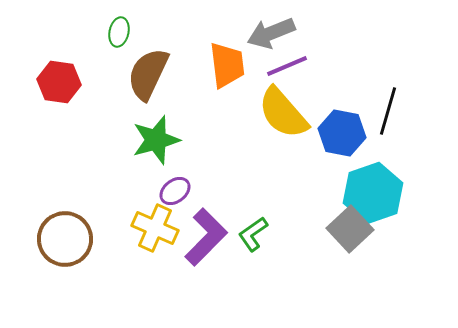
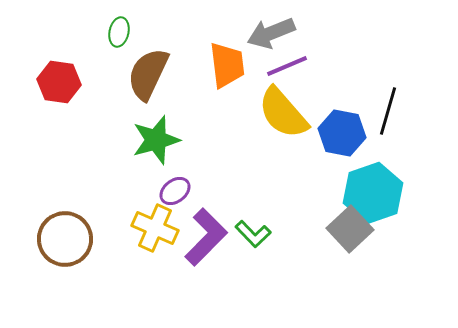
green L-shape: rotated 99 degrees counterclockwise
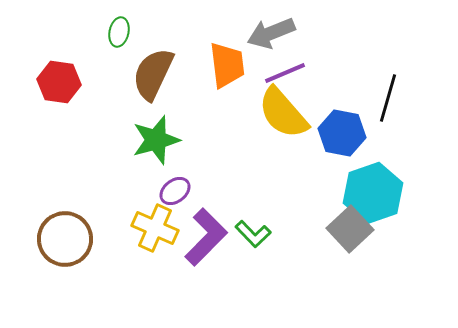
purple line: moved 2 px left, 7 px down
brown semicircle: moved 5 px right
black line: moved 13 px up
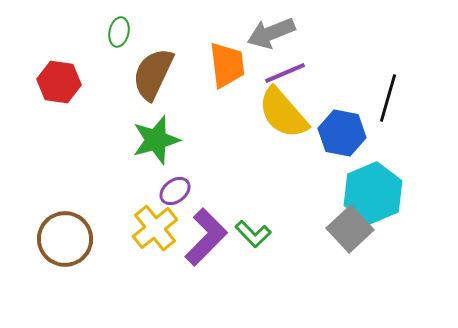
cyan hexagon: rotated 4 degrees counterclockwise
yellow cross: rotated 27 degrees clockwise
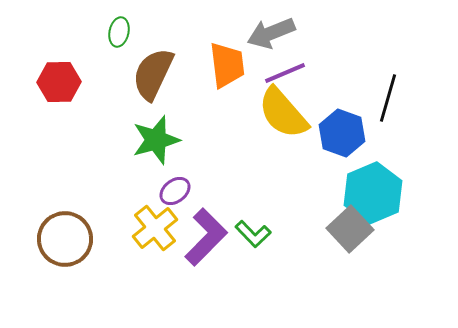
red hexagon: rotated 9 degrees counterclockwise
blue hexagon: rotated 9 degrees clockwise
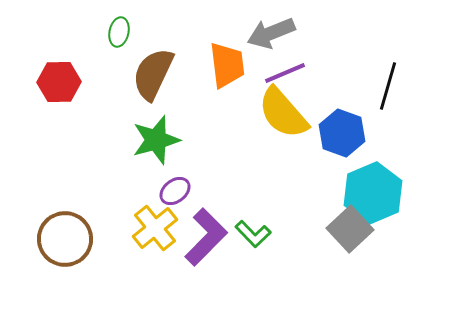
black line: moved 12 px up
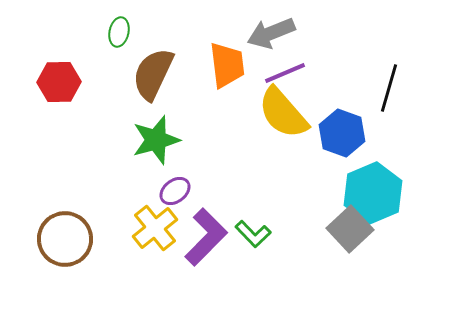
black line: moved 1 px right, 2 px down
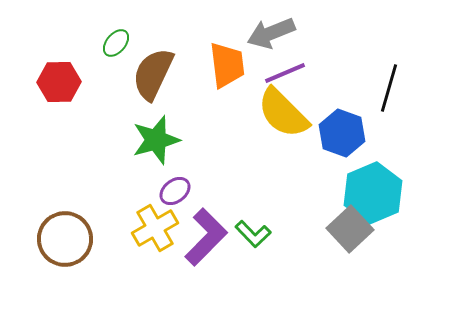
green ellipse: moved 3 px left, 11 px down; rotated 28 degrees clockwise
yellow semicircle: rotated 4 degrees counterclockwise
yellow cross: rotated 9 degrees clockwise
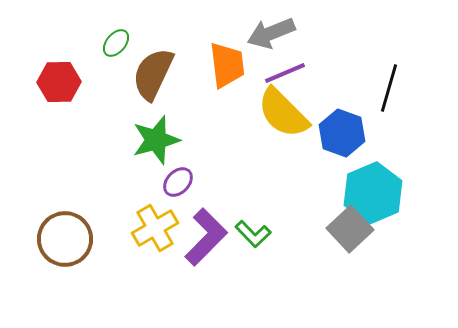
purple ellipse: moved 3 px right, 9 px up; rotated 8 degrees counterclockwise
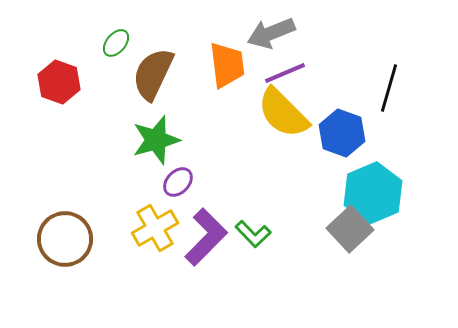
red hexagon: rotated 21 degrees clockwise
